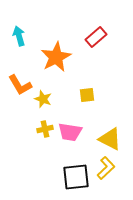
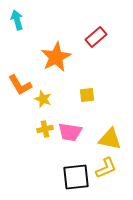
cyan arrow: moved 2 px left, 16 px up
yellow triangle: rotated 15 degrees counterclockwise
yellow L-shape: rotated 20 degrees clockwise
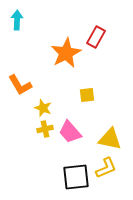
cyan arrow: rotated 18 degrees clockwise
red rectangle: rotated 20 degrees counterclockwise
orange star: moved 10 px right, 4 px up
yellow star: moved 9 px down
pink trapezoid: rotated 40 degrees clockwise
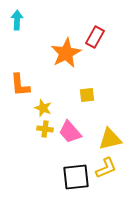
red rectangle: moved 1 px left
orange L-shape: rotated 25 degrees clockwise
yellow cross: rotated 21 degrees clockwise
yellow triangle: rotated 25 degrees counterclockwise
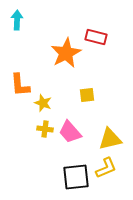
red rectangle: moved 1 px right; rotated 75 degrees clockwise
yellow star: moved 5 px up
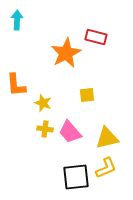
orange L-shape: moved 4 px left
yellow triangle: moved 3 px left, 1 px up
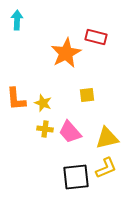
orange L-shape: moved 14 px down
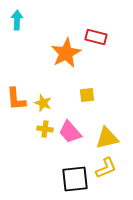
black square: moved 1 px left, 2 px down
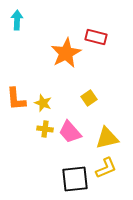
yellow square: moved 2 px right, 3 px down; rotated 28 degrees counterclockwise
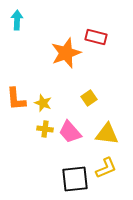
orange star: rotated 8 degrees clockwise
yellow triangle: moved 4 px up; rotated 20 degrees clockwise
